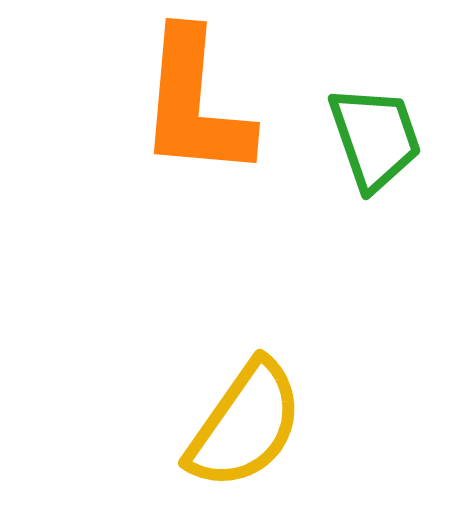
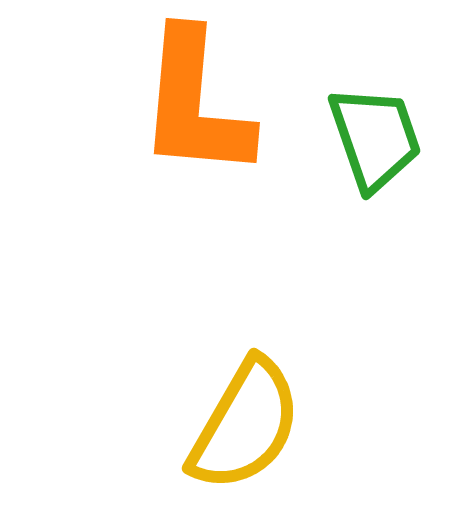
yellow semicircle: rotated 5 degrees counterclockwise
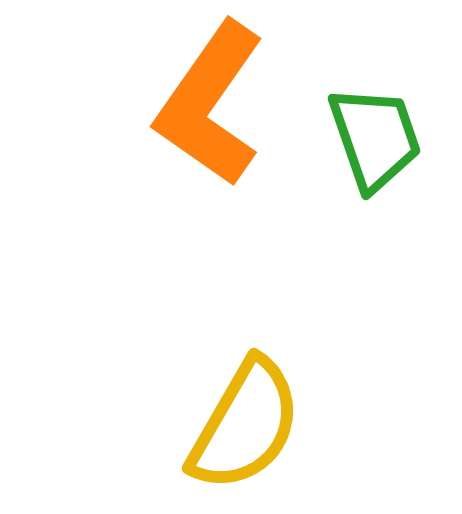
orange L-shape: moved 15 px right; rotated 30 degrees clockwise
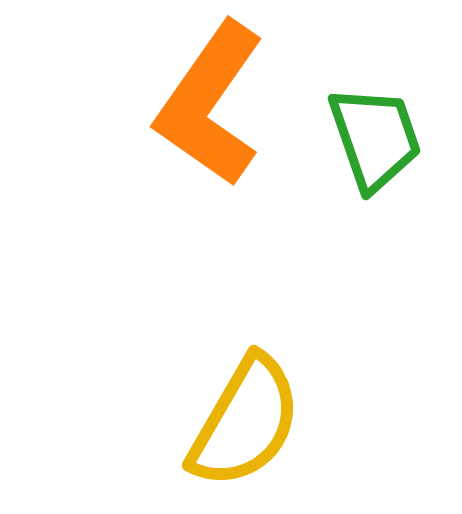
yellow semicircle: moved 3 px up
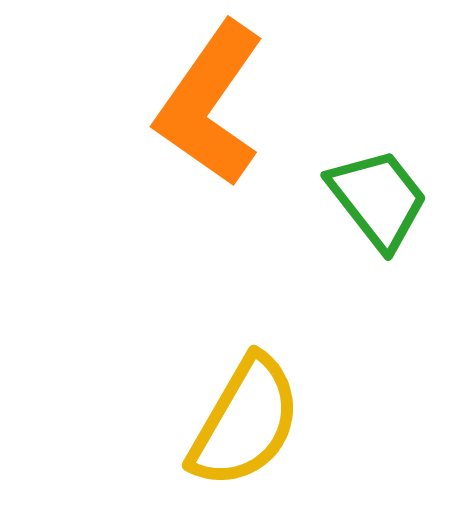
green trapezoid: moved 3 px right, 61 px down; rotated 19 degrees counterclockwise
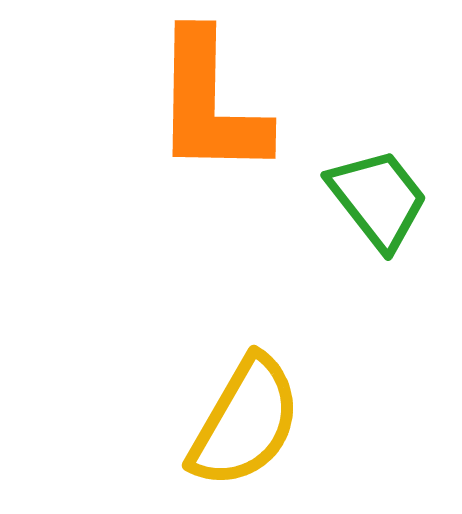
orange L-shape: rotated 34 degrees counterclockwise
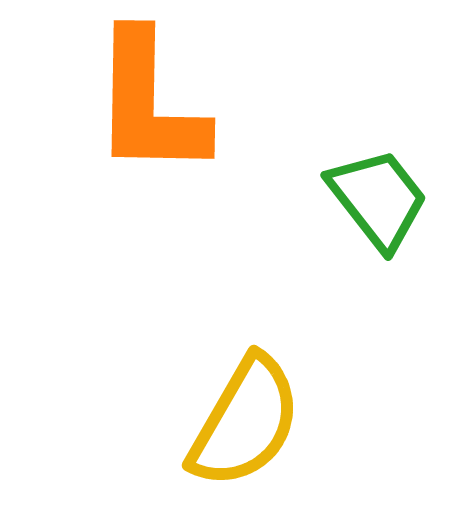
orange L-shape: moved 61 px left
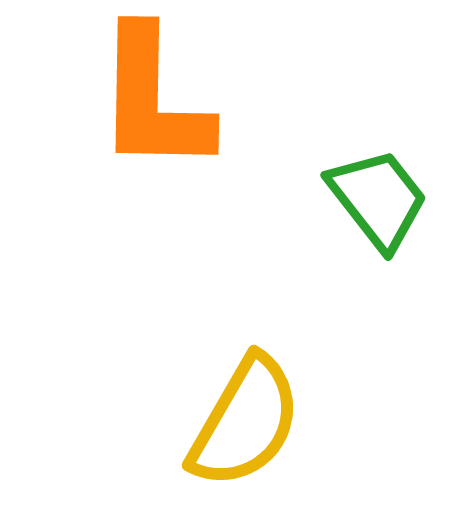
orange L-shape: moved 4 px right, 4 px up
